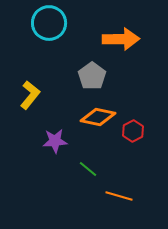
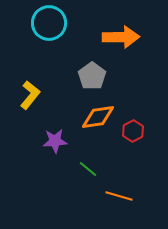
orange arrow: moved 2 px up
orange diamond: rotated 20 degrees counterclockwise
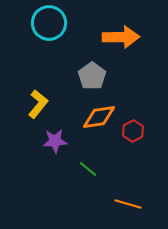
yellow L-shape: moved 8 px right, 9 px down
orange diamond: moved 1 px right
orange line: moved 9 px right, 8 px down
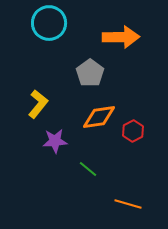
gray pentagon: moved 2 px left, 3 px up
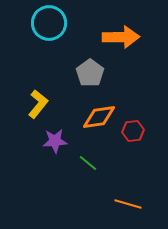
red hexagon: rotated 20 degrees clockwise
green line: moved 6 px up
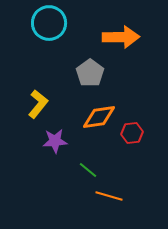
red hexagon: moved 1 px left, 2 px down
green line: moved 7 px down
orange line: moved 19 px left, 8 px up
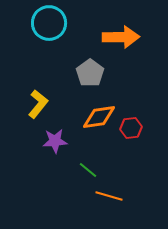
red hexagon: moved 1 px left, 5 px up
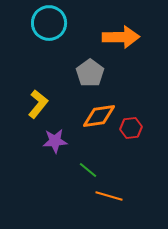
orange diamond: moved 1 px up
